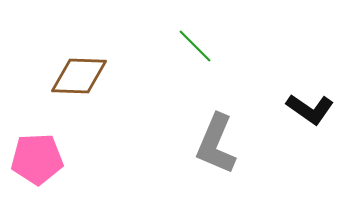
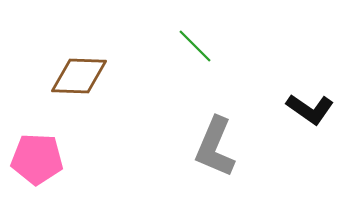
gray L-shape: moved 1 px left, 3 px down
pink pentagon: rotated 6 degrees clockwise
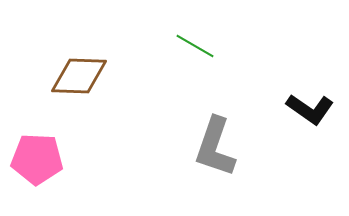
green line: rotated 15 degrees counterclockwise
gray L-shape: rotated 4 degrees counterclockwise
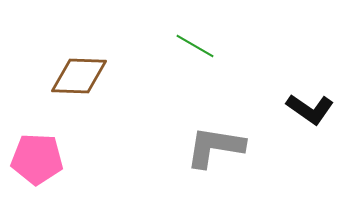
gray L-shape: rotated 80 degrees clockwise
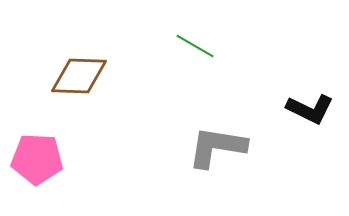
black L-shape: rotated 9 degrees counterclockwise
gray L-shape: moved 2 px right
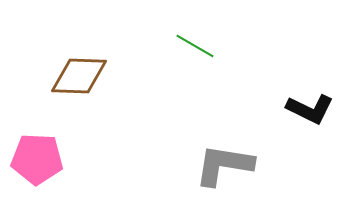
gray L-shape: moved 7 px right, 18 px down
